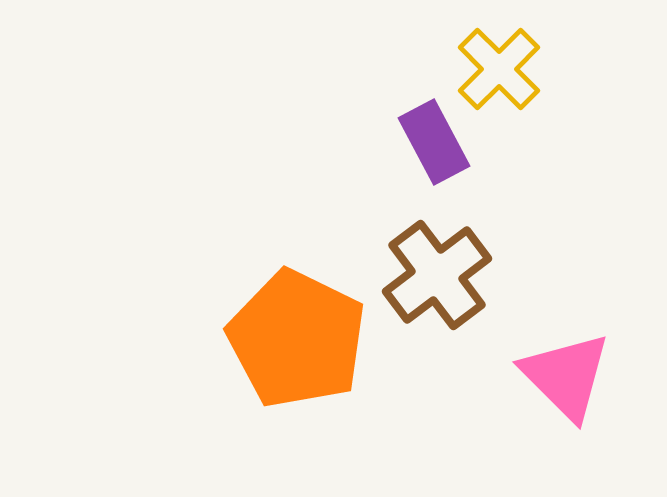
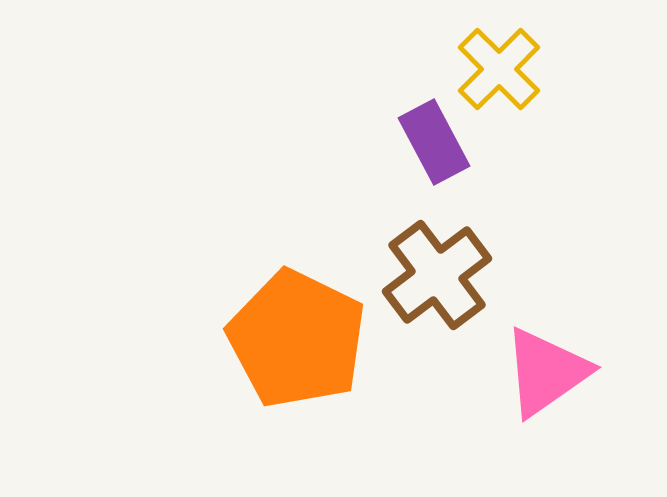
pink triangle: moved 20 px left, 4 px up; rotated 40 degrees clockwise
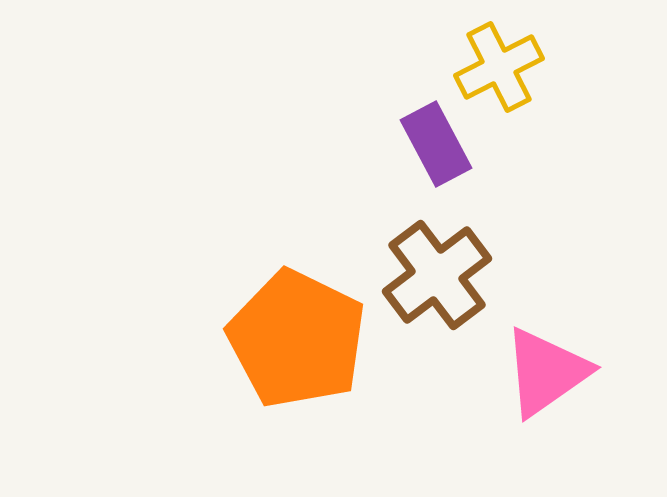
yellow cross: moved 2 px up; rotated 18 degrees clockwise
purple rectangle: moved 2 px right, 2 px down
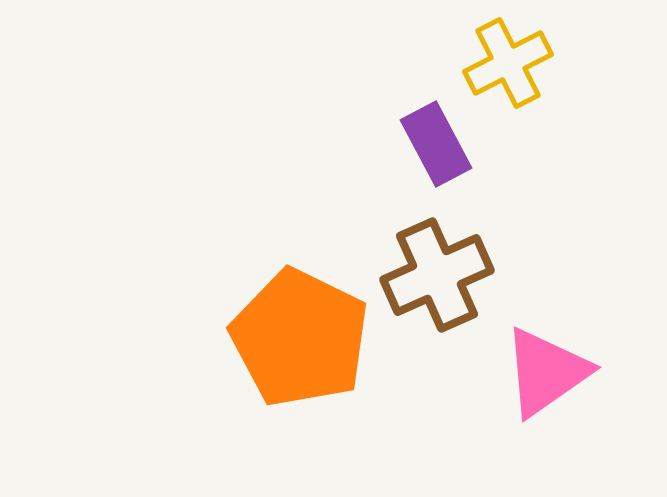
yellow cross: moved 9 px right, 4 px up
brown cross: rotated 13 degrees clockwise
orange pentagon: moved 3 px right, 1 px up
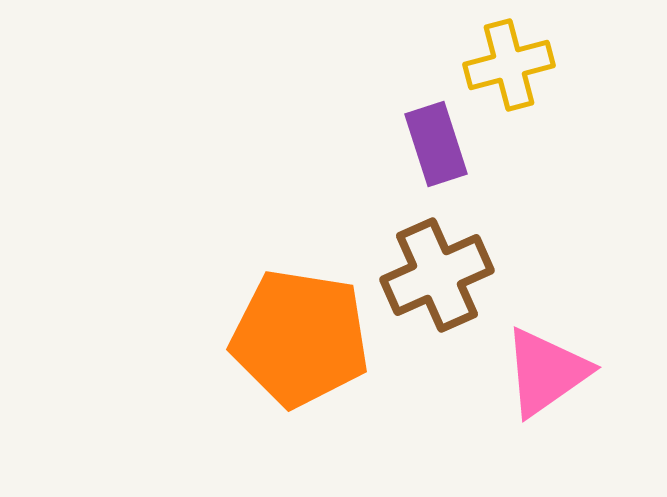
yellow cross: moved 1 px right, 2 px down; rotated 12 degrees clockwise
purple rectangle: rotated 10 degrees clockwise
orange pentagon: rotated 17 degrees counterclockwise
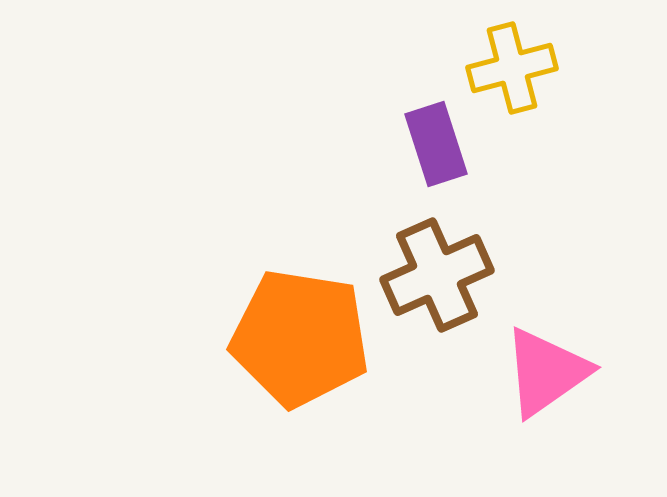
yellow cross: moved 3 px right, 3 px down
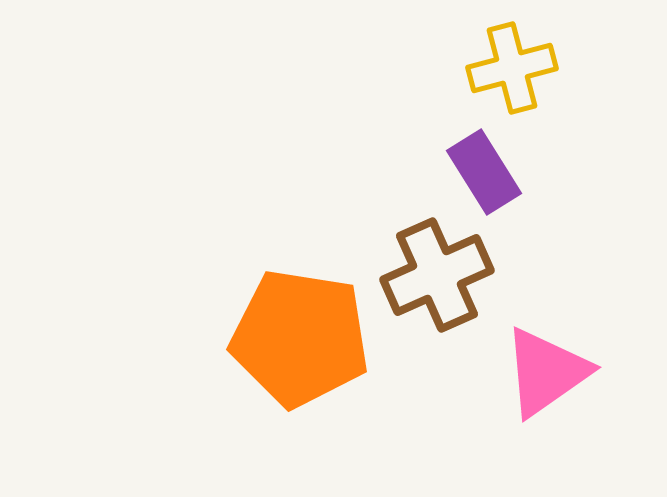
purple rectangle: moved 48 px right, 28 px down; rotated 14 degrees counterclockwise
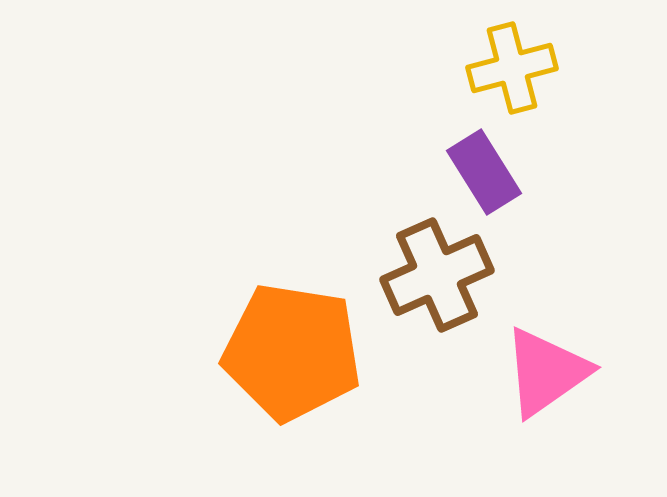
orange pentagon: moved 8 px left, 14 px down
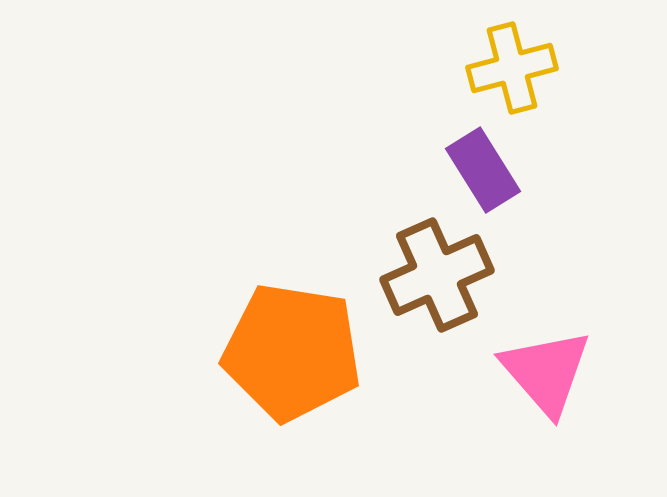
purple rectangle: moved 1 px left, 2 px up
pink triangle: rotated 36 degrees counterclockwise
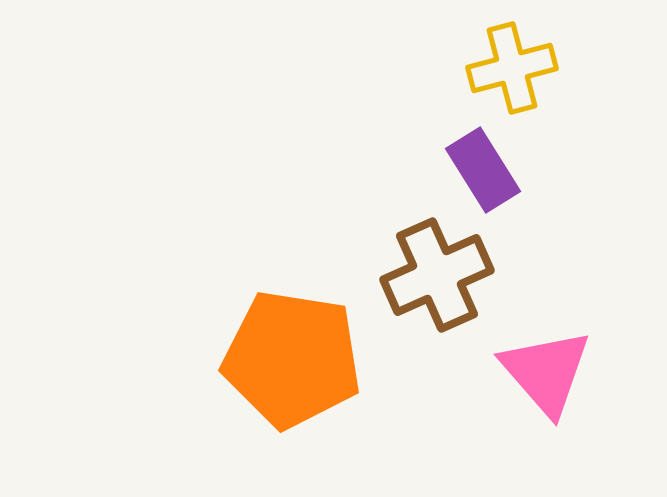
orange pentagon: moved 7 px down
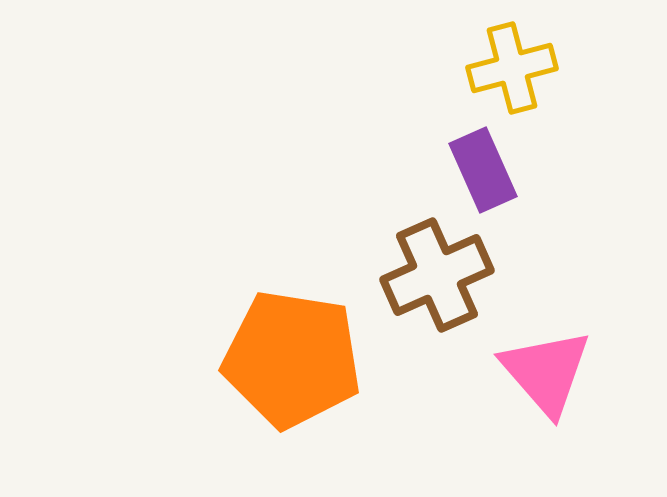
purple rectangle: rotated 8 degrees clockwise
